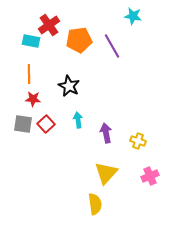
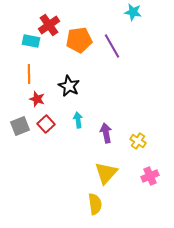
cyan star: moved 4 px up
red star: moved 4 px right; rotated 14 degrees clockwise
gray square: moved 3 px left, 2 px down; rotated 30 degrees counterclockwise
yellow cross: rotated 14 degrees clockwise
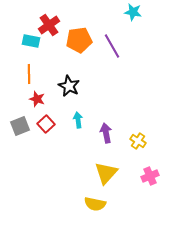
yellow semicircle: rotated 110 degrees clockwise
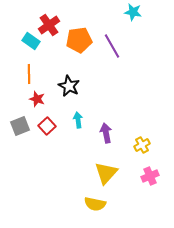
cyan rectangle: rotated 24 degrees clockwise
red square: moved 1 px right, 2 px down
yellow cross: moved 4 px right, 4 px down; rotated 28 degrees clockwise
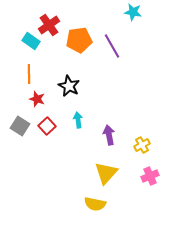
gray square: rotated 36 degrees counterclockwise
purple arrow: moved 3 px right, 2 px down
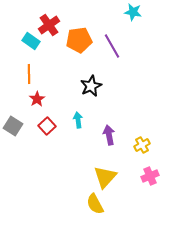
black star: moved 22 px right; rotated 20 degrees clockwise
red star: rotated 21 degrees clockwise
gray square: moved 7 px left
yellow triangle: moved 1 px left, 4 px down
yellow semicircle: rotated 50 degrees clockwise
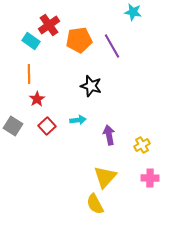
black star: rotated 30 degrees counterclockwise
cyan arrow: rotated 91 degrees clockwise
pink cross: moved 2 px down; rotated 24 degrees clockwise
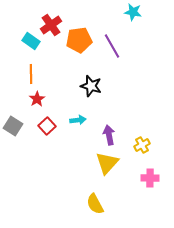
red cross: moved 2 px right
orange line: moved 2 px right
yellow triangle: moved 2 px right, 14 px up
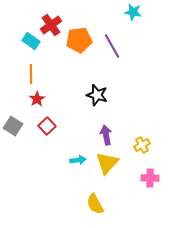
black star: moved 6 px right, 9 px down
cyan arrow: moved 40 px down
purple arrow: moved 3 px left
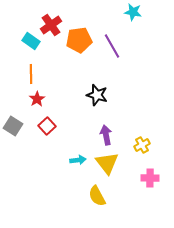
yellow triangle: rotated 20 degrees counterclockwise
yellow semicircle: moved 2 px right, 8 px up
